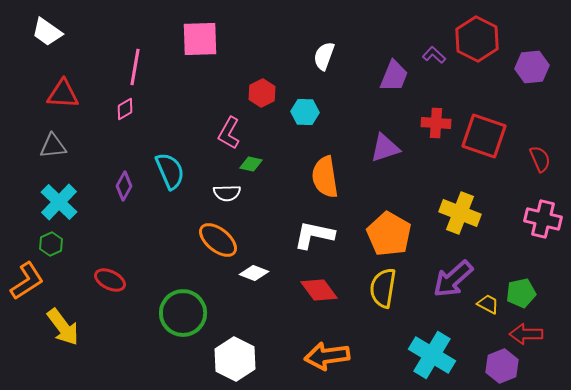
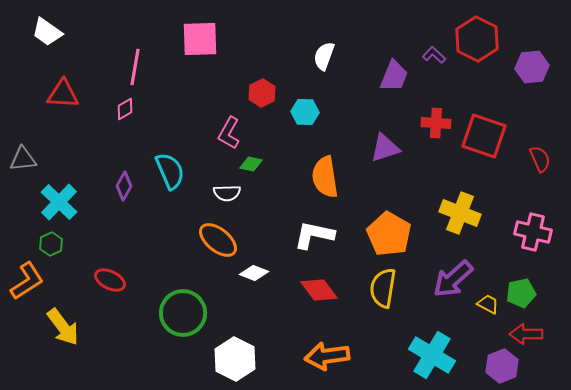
gray triangle at (53, 146): moved 30 px left, 13 px down
pink cross at (543, 219): moved 10 px left, 13 px down
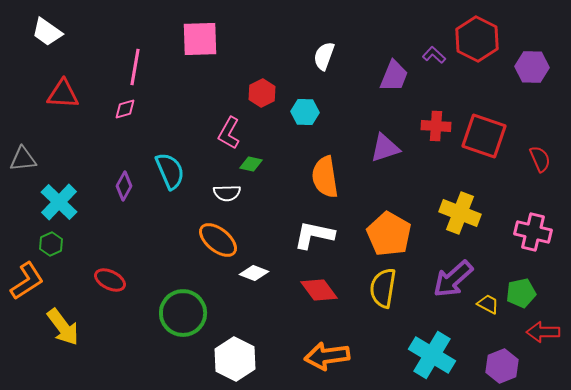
purple hexagon at (532, 67): rotated 8 degrees clockwise
pink diamond at (125, 109): rotated 15 degrees clockwise
red cross at (436, 123): moved 3 px down
red arrow at (526, 334): moved 17 px right, 2 px up
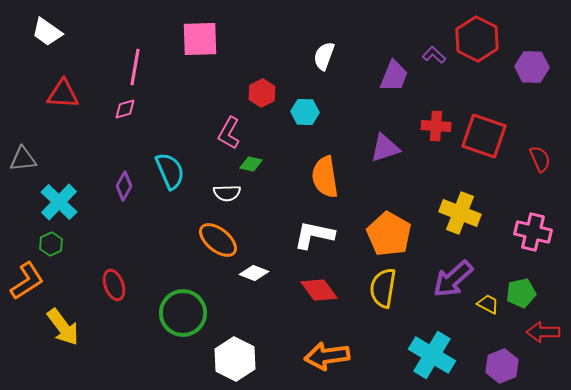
red ellipse at (110, 280): moved 4 px right, 5 px down; rotated 44 degrees clockwise
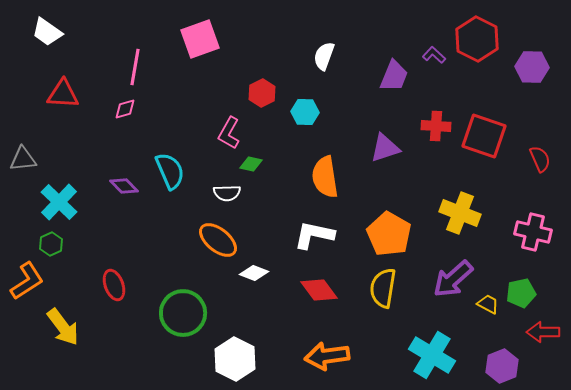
pink square at (200, 39): rotated 18 degrees counterclockwise
purple diamond at (124, 186): rotated 72 degrees counterclockwise
